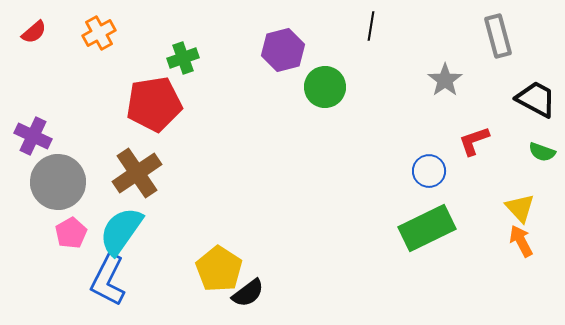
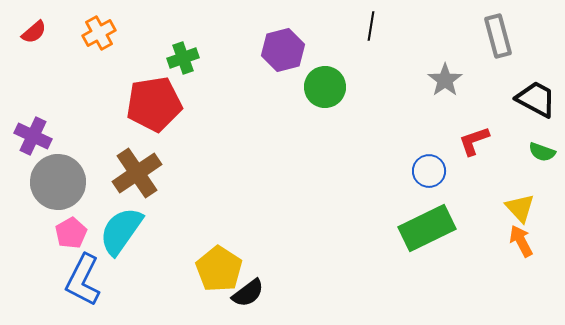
blue L-shape: moved 25 px left
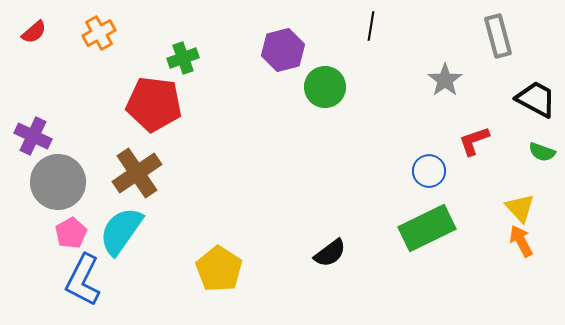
red pentagon: rotated 16 degrees clockwise
black semicircle: moved 82 px right, 40 px up
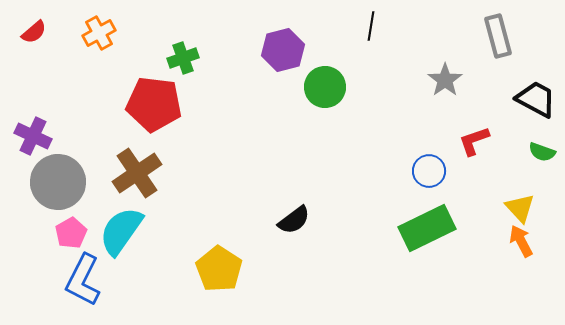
black semicircle: moved 36 px left, 33 px up
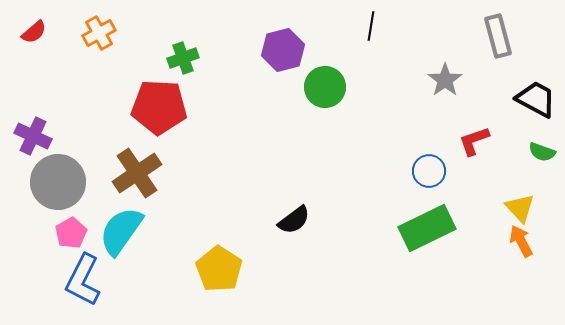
red pentagon: moved 5 px right, 3 px down; rotated 4 degrees counterclockwise
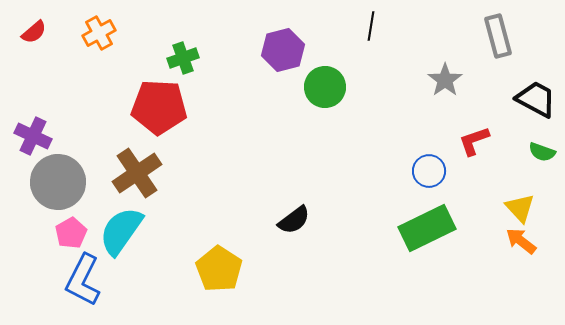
orange arrow: rotated 24 degrees counterclockwise
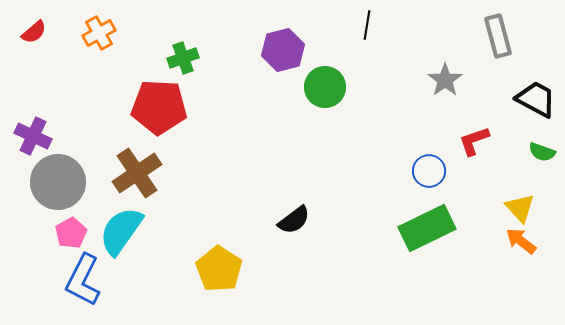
black line: moved 4 px left, 1 px up
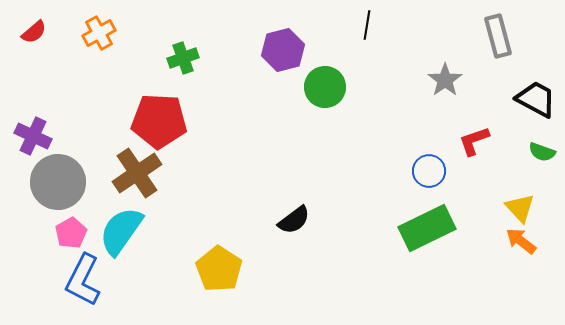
red pentagon: moved 14 px down
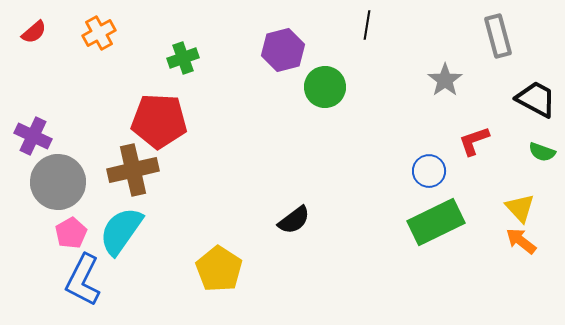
brown cross: moved 4 px left, 3 px up; rotated 21 degrees clockwise
green rectangle: moved 9 px right, 6 px up
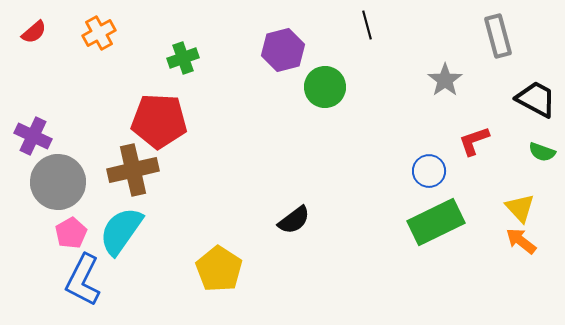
black line: rotated 24 degrees counterclockwise
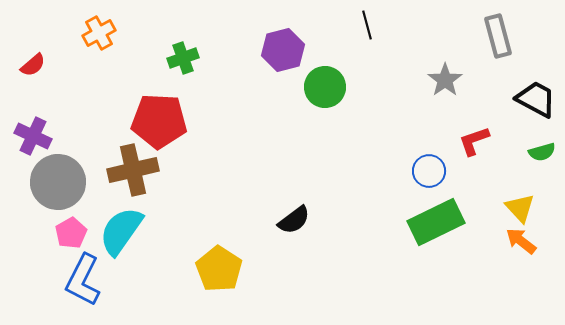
red semicircle: moved 1 px left, 33 px down
green semicircle: rotated 36 degrees counterclockwise
